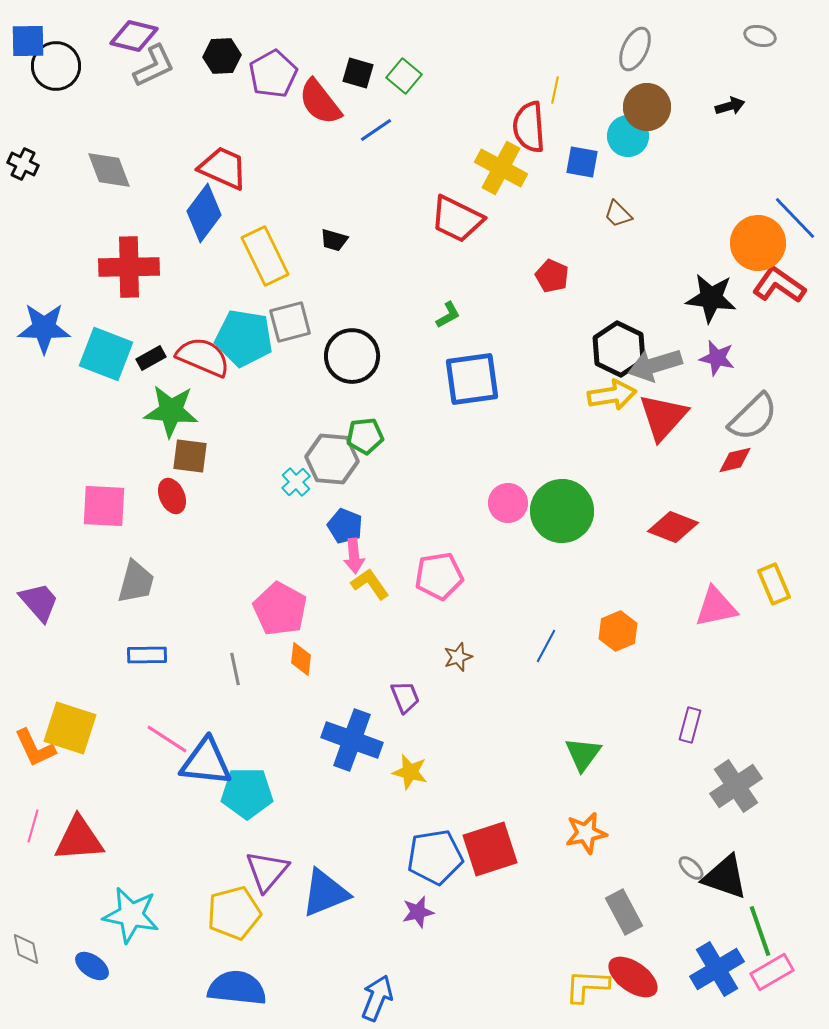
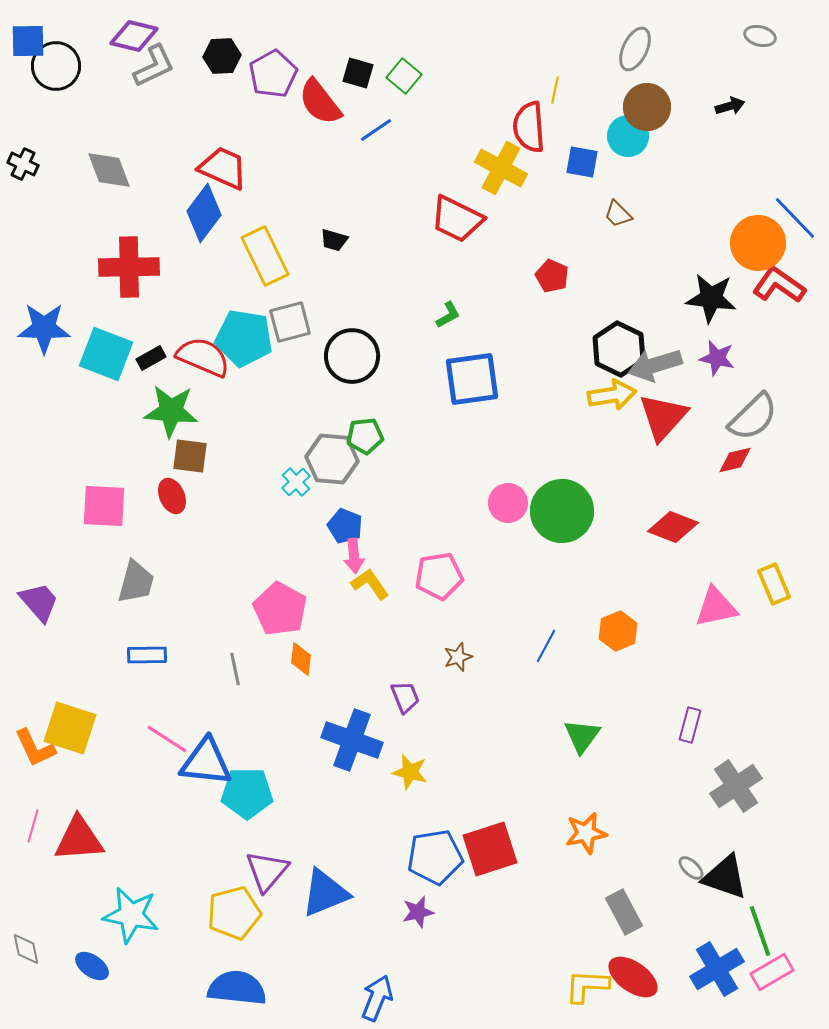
green triangle at (583, 754): moved 1 px left, 18 px up
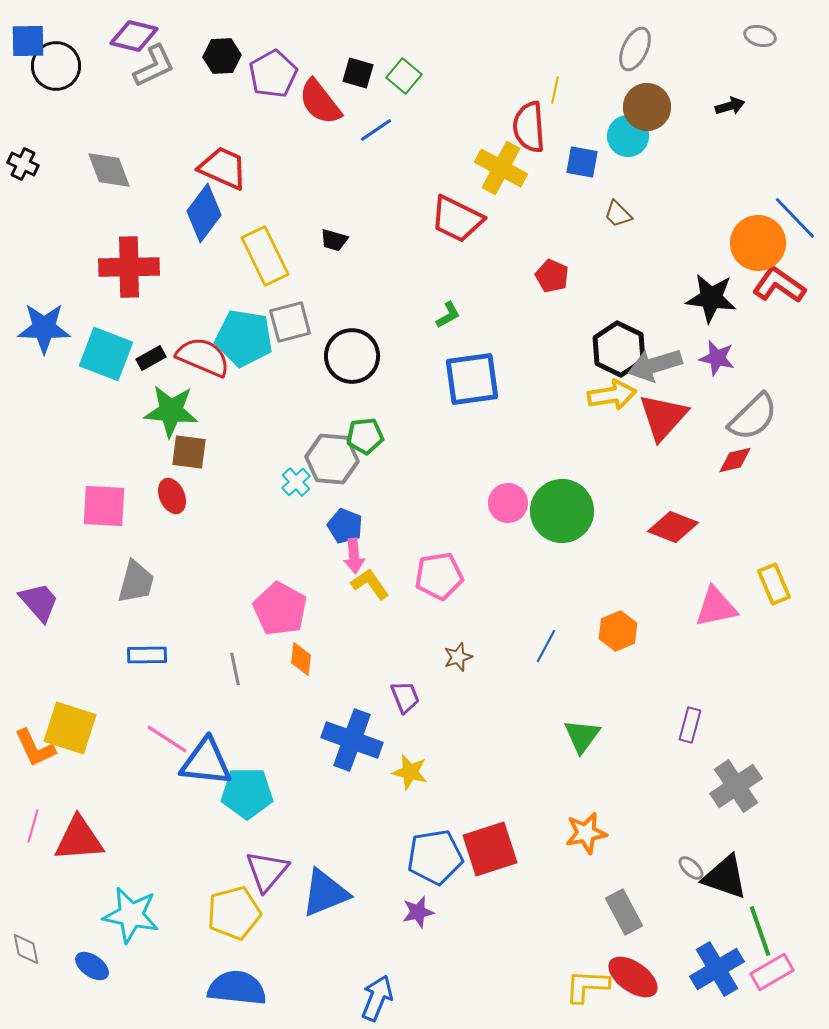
brown square at (190, 456): moved 1 px left, 4 px up
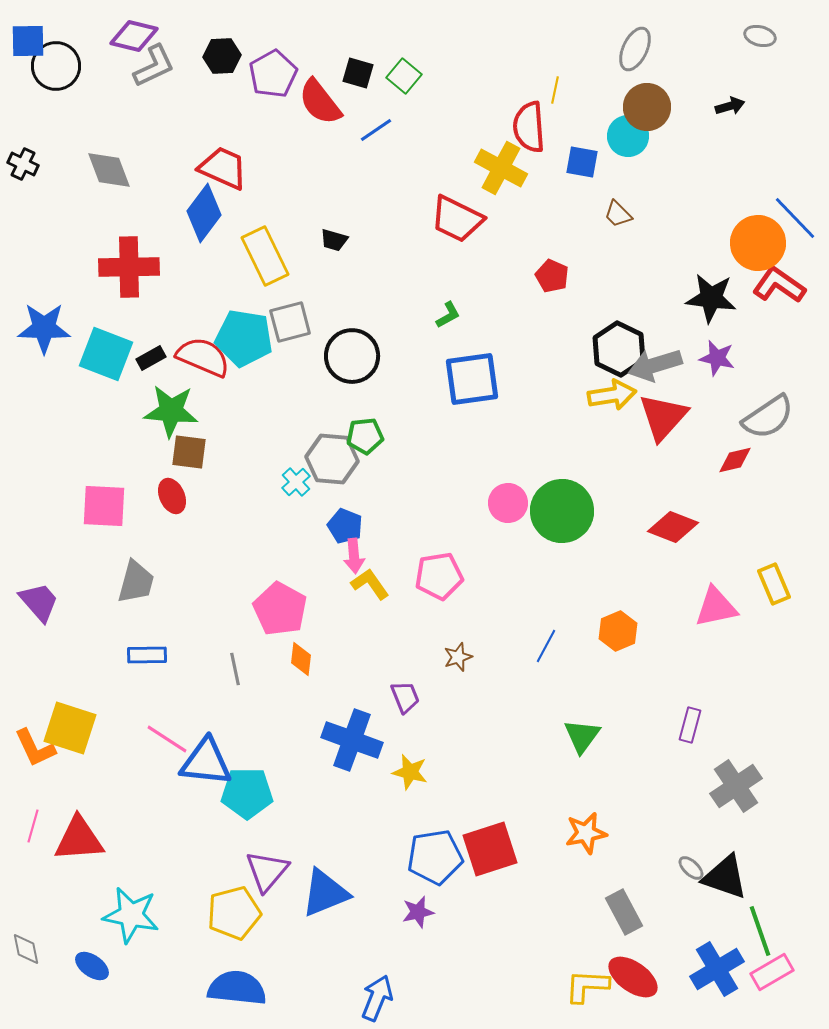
gray semicircle at (753, 417): moved 15 px right; rotated 10 degrees clockwise
